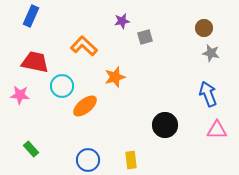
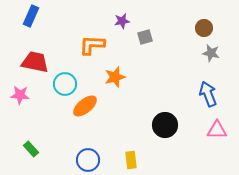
orange L-shape: moved 8 px right, 1 px up; rotated 40 degrees counterclockwise
cyan circle: moved 3 px right, 2 px up
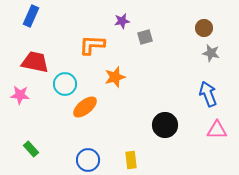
orange ellipse: moved 1 px down
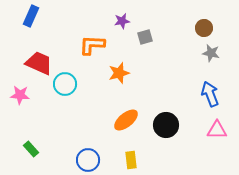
red trapezoid: moved 4 px right, 1 px down; rotated 12 degrees clockwise
orange star: moved 4 px right, 4 px up
blue arrow: moved 2 px right
orange ellipse: moved 41 px right, 13 px down
black circle: moved 1 px right
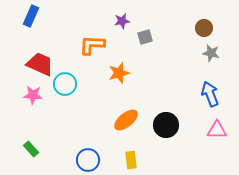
red trapezoid: moved 1 px right, 1 px down
pink star: moved 13 px right
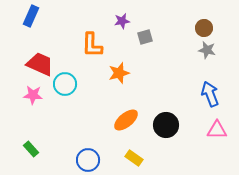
orange L-shape: rotated 92 degrees counterclockwise
gray star: moved 4 px left, 3 px up
yellow rectangle: moved 3 px right, 2 px up; rotated 48 degrees counterclockwise
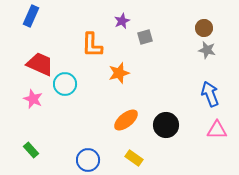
purple star: rotated 14 degrees counterclockwise
pink star: moved 4 px down; rotated 18 degrees clockwise
green rectangle: moved 1 px down
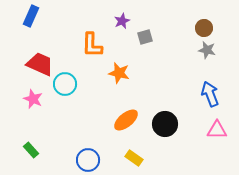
orange star: rotated 30 degrees clockwise
black circle: moved 1 px left, 1 px up
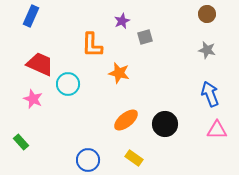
brown circle: moved 3 px right, 14 px up
cyan circle: moved 3 px right
green rectangle: moved 10 px left, 8 px up
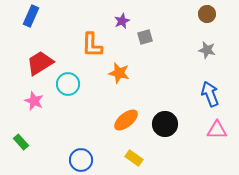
red trapezoid: moved 1 px up; rotated 56 degrees counterclockwise
pink star: moved 1 px right, 2 px down
blue circle: moved 7 px left
